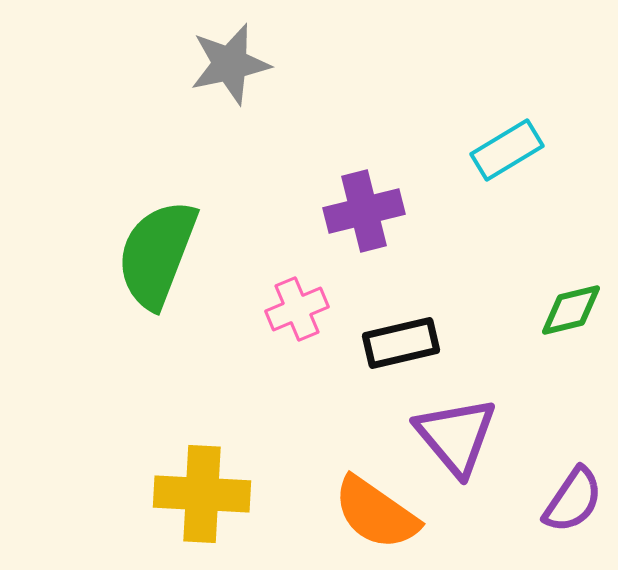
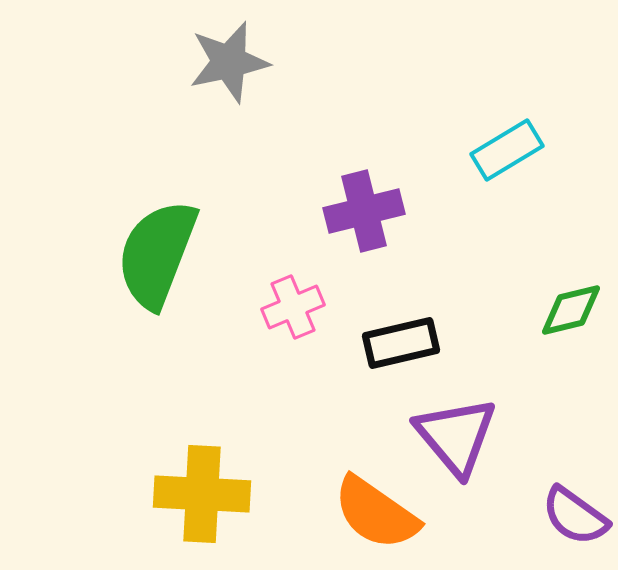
gray star: moved 1 px left, 2 px up
pink cross: moved 4 px left, 2 px up
purple semicircle: moved 2 px right, 16 px down; rotated 92 degrees clockwise
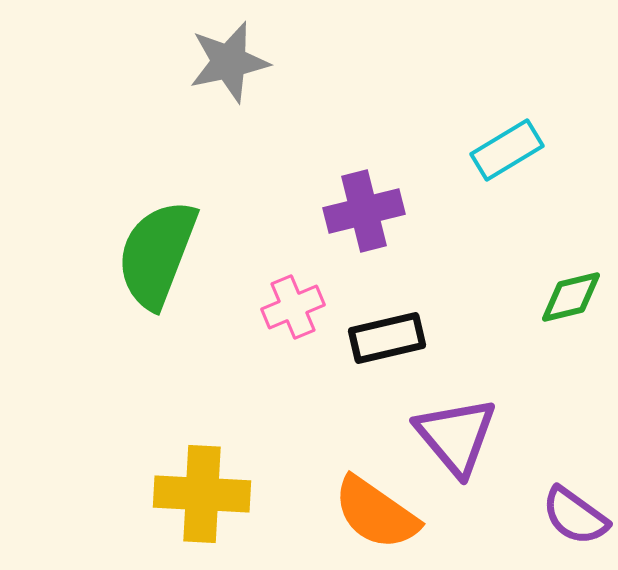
green diamond: moved 13 px up
black rectangle: moved 14 px left, 5 px up
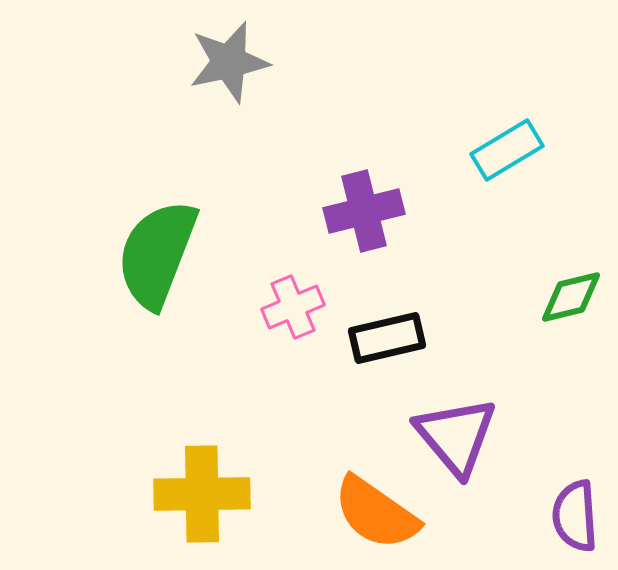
yellow cross: rotated 4 degrees counterclockwise
purple semicircle: rotated 50 degrees clockwise
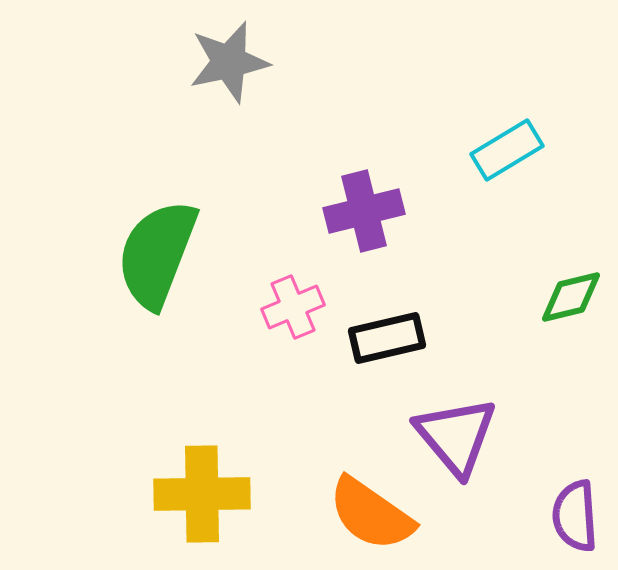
orange semicircle: moved 5 px left, 1 px down
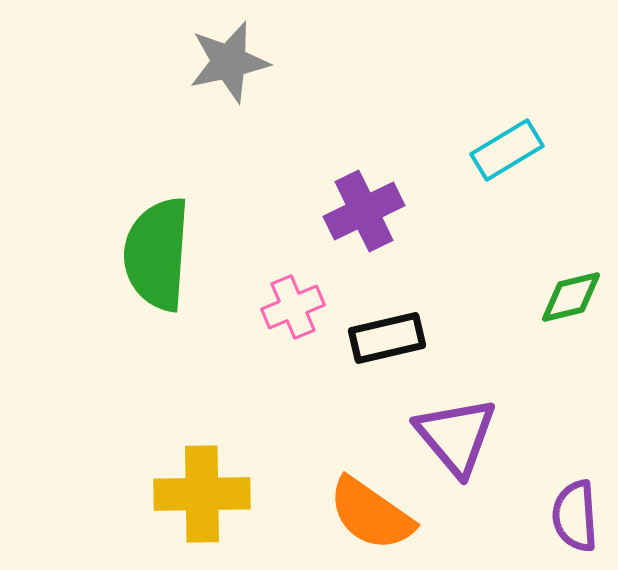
purple cross: rotated 12 degrees counterclockwise
green semicircle: rotated 17 degrees counterclockwise
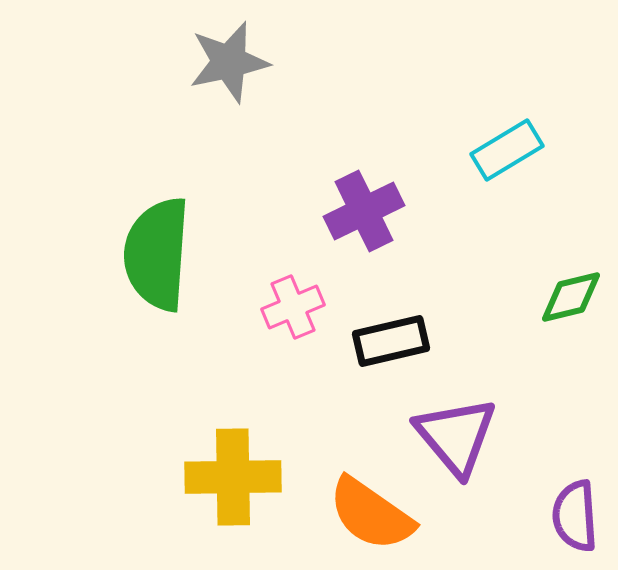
black rectangle: moved 4 px right, 3 px down
yellow cross: moved 31 px right, 17 px up
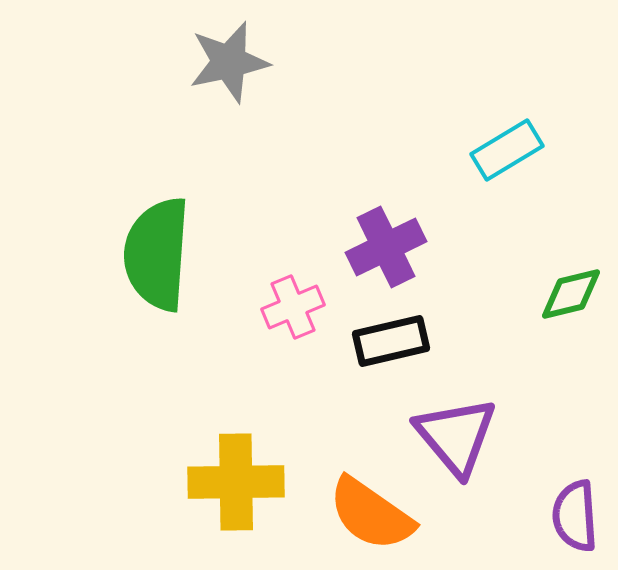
purple cross: moved 22 px right, 36 px down
green diamond: moved 3 px up
yellow cross: moved 3 px right, 5 px down
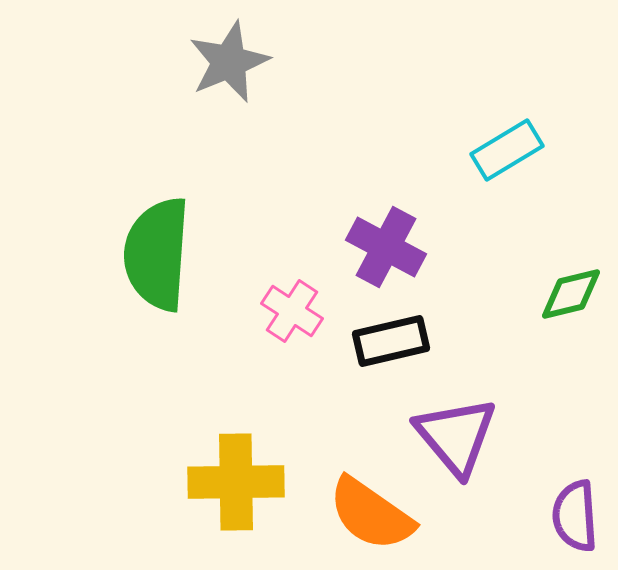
gray star: rotated 10 degrees counterclockwise
purple cross: rotated 36 degrees counterclockwise
pink cross: moved 1 px left, 4 px down; rotated 34 degrees counterclockwise
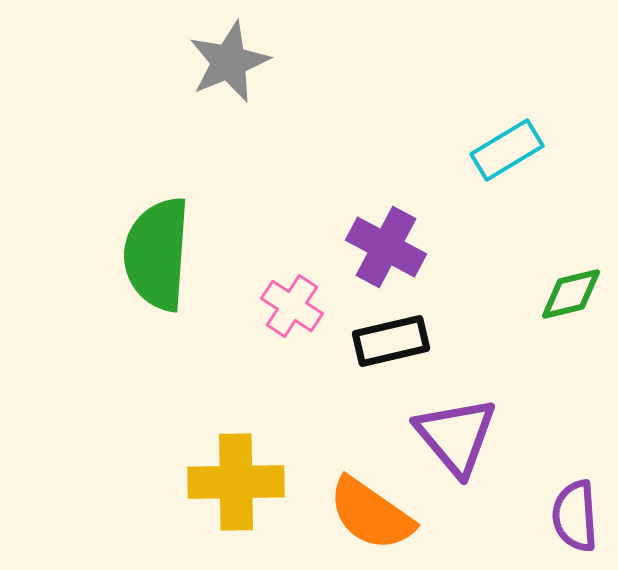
pink cross: moved 5 px up
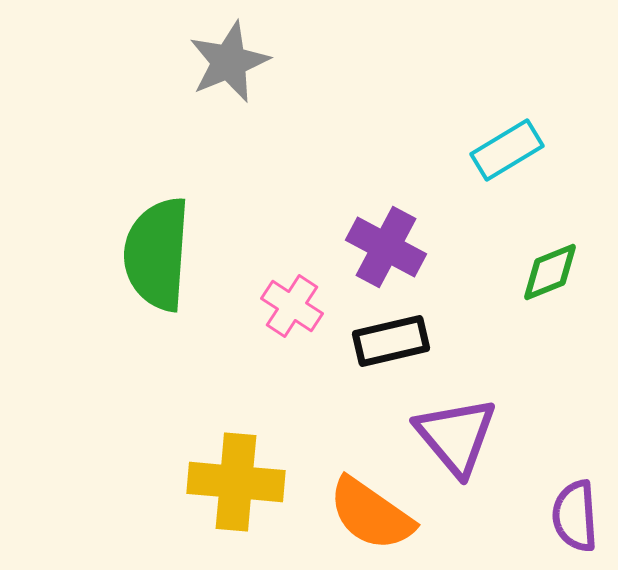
green diamond: moved 21 px left, 22 px up; rotated 8 degrees counterclockwise
yellow cross: rotated 6 degrees clockwise
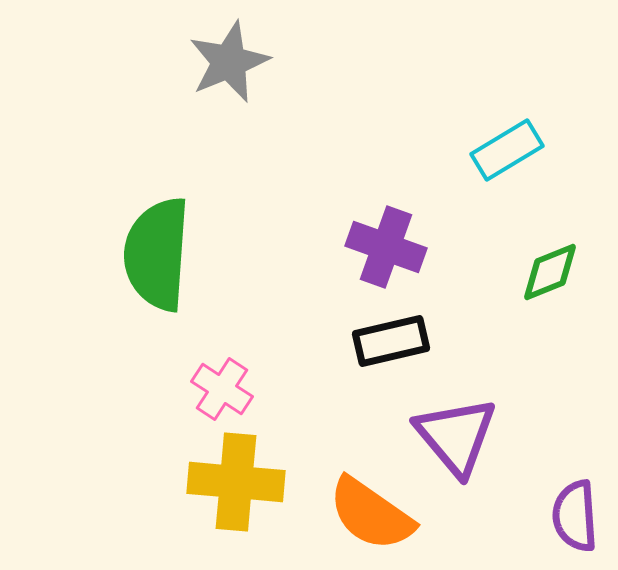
purple cross: rotated 8 degrees counterclockwise
pink cross: moved 70 px left, 83 px down
